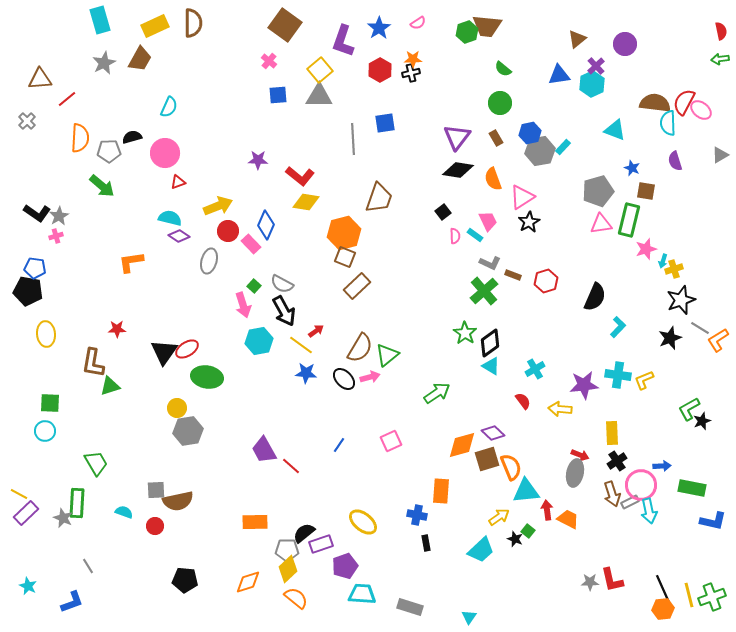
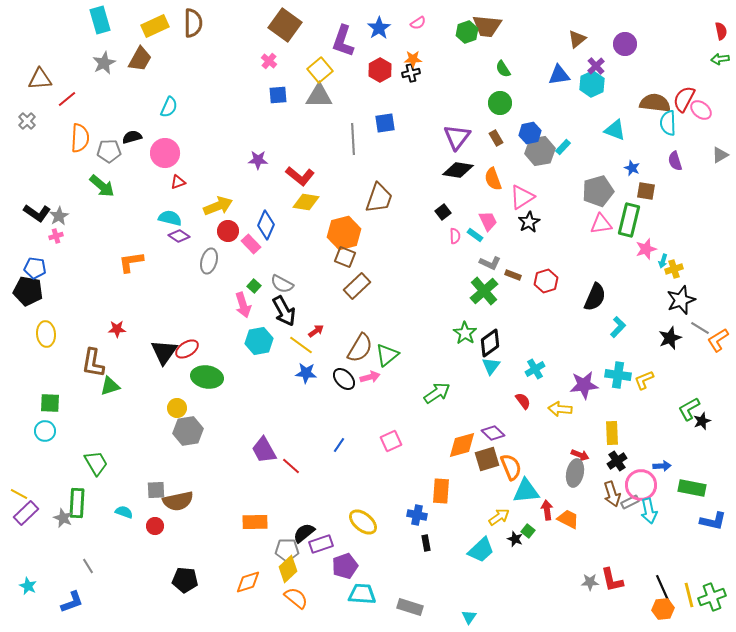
green semicircle at (503, 69): rotated 18 degrees clockwise
red semicircle at (684, 102): moved 3 px up
cyan triangle at (491, 366): rotated 36 degrees clockwise
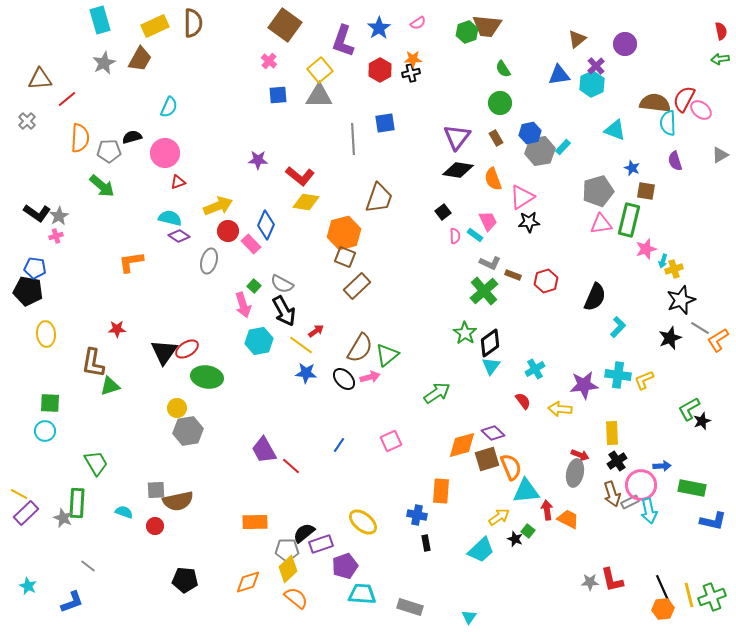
black star at (529, 222): rotated 25 degrees clockwise
gray line at (88, 566): rotated 21 degrees counterclockwise
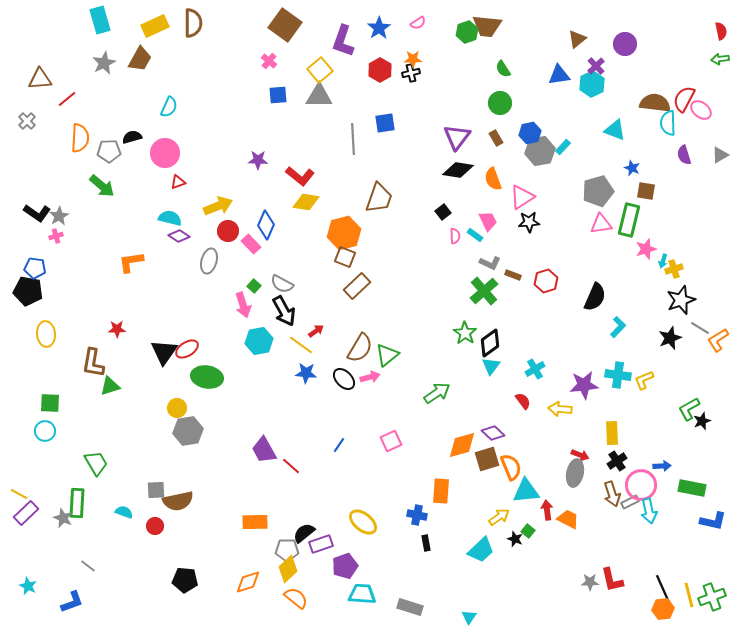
purple semicircle at (675, 161): moved 9 px right, 6 px up
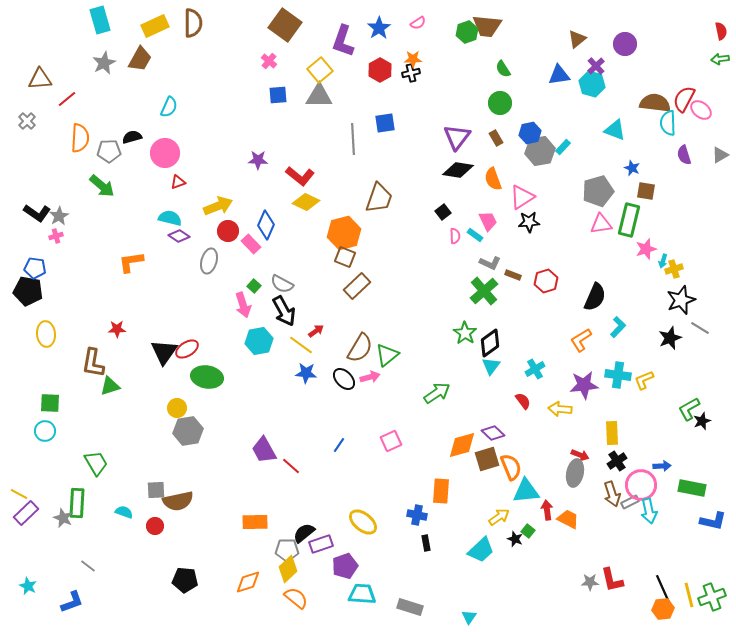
cyan hexagon at (592, 84): rotated 20 degrees counterclockwise
yellow diamond at (306, 202): rotated 16 degrees clockwise
orange L-shape at (718, 340): moved 137 px left
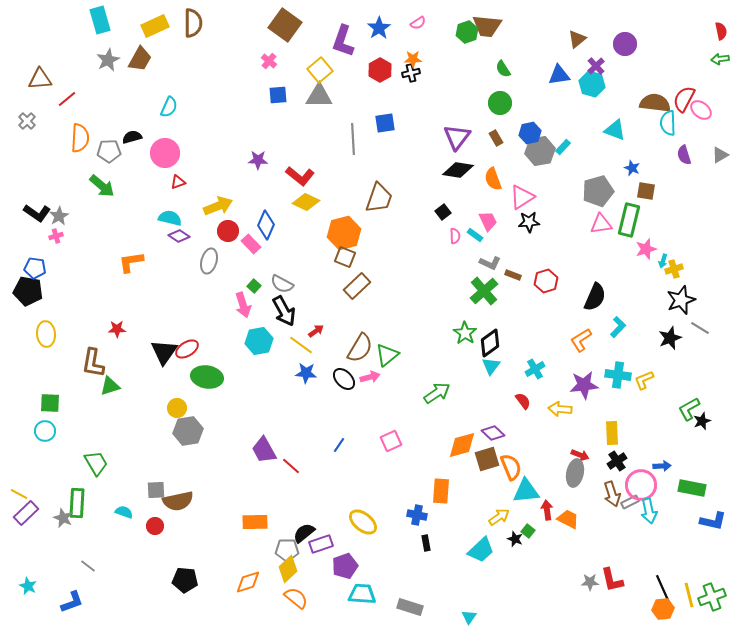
gray star at (104, 63): moved 4 px right, 3 px up
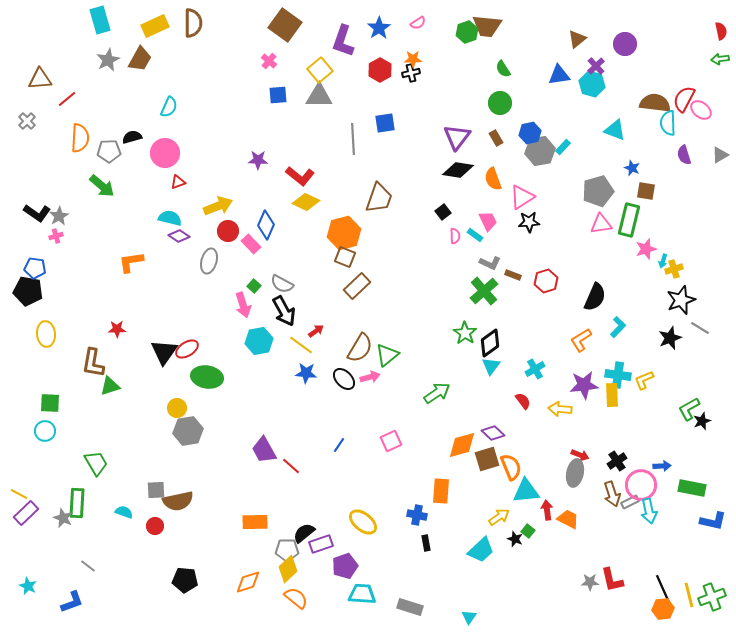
yellow rectangle at (612, 433): moved 38 px up
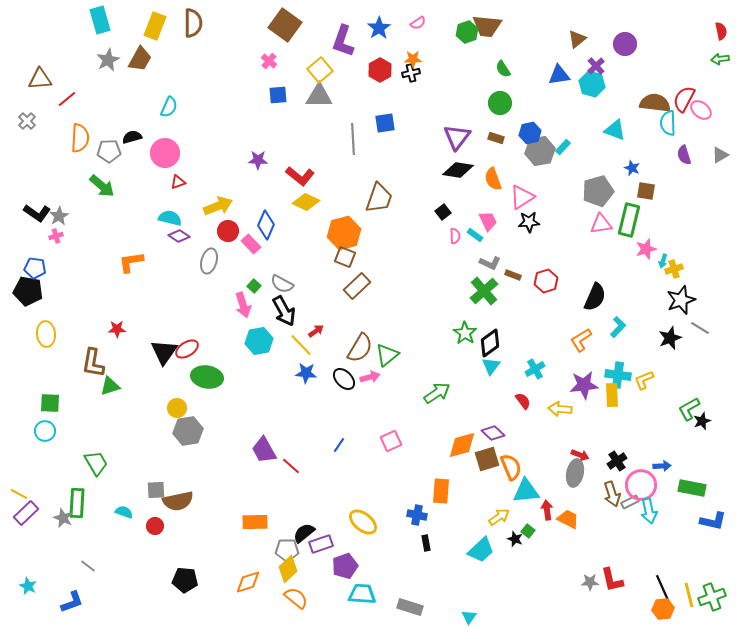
yellow rectangle at (155, 26): rotated 44 degrees counterclockwise
brown rectangle at (496, 138): rotated 42 degrees counterclockwise
yellow line at (301, 345): rotated 10 degrees clockwise
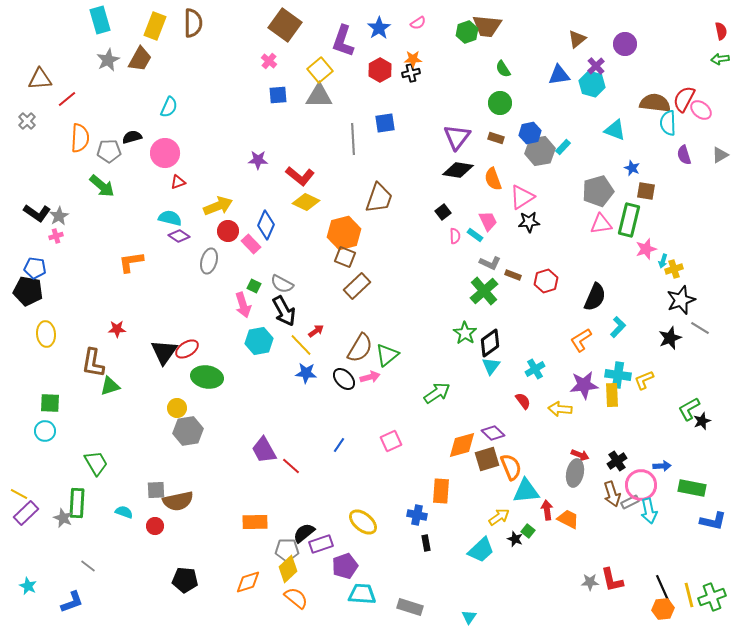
green square at (254, 286): rotated 16 degrees counterclockwise
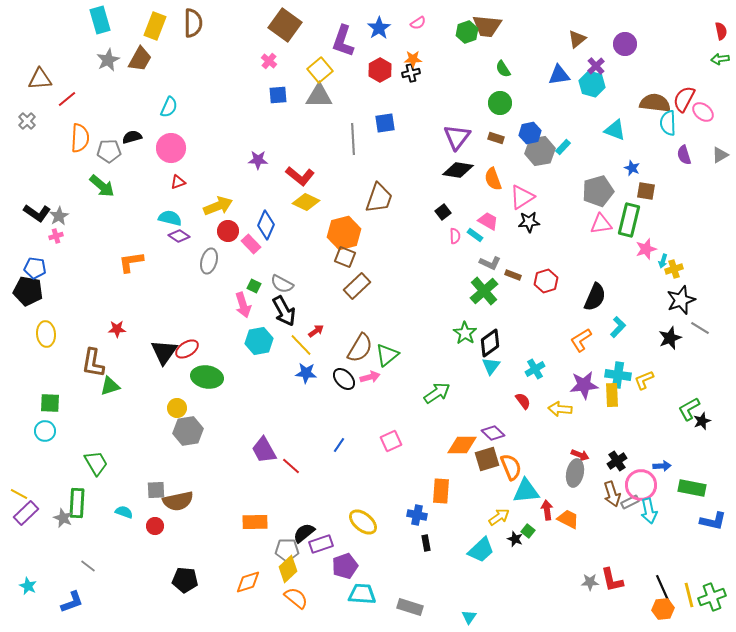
pink ellipse at (701, 110): moved 2 px right, 2 px down
pink circle at (165, 153): moved 6 px right, 5 px up
pink trapezoid at (488, 221): rotated 35 degrees counterclockwise
orange diamond at (462, 445): rotated 16 degrees clockwise
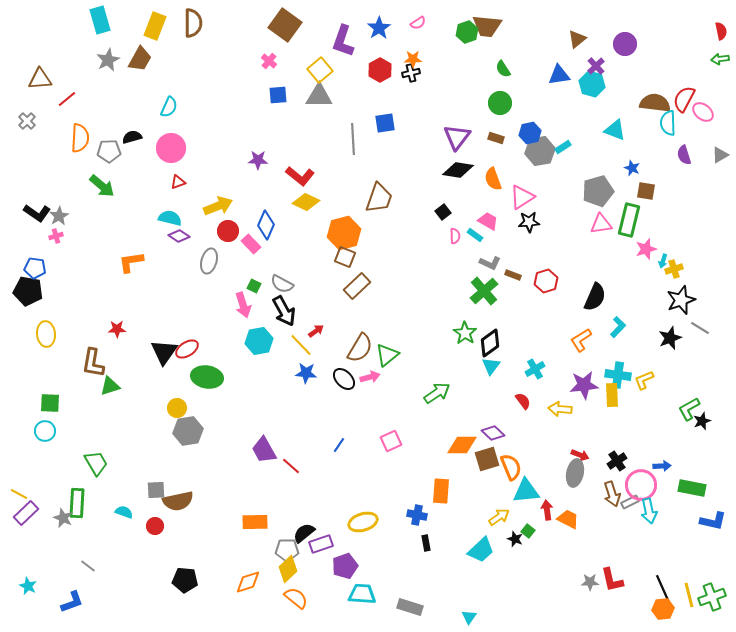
cyan rectangle at (563, 147): rotated 14 degrees clockwise
yellow ellipse at (363, 522): rotated 56 degrees counterclockwise
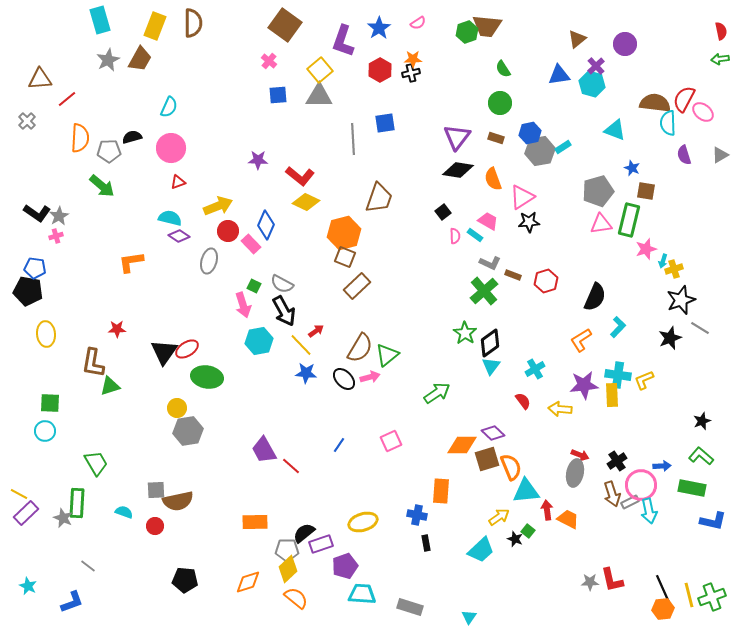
green L-shape at (689, 409): moved 12 px right, 47 px down; rotated 70 degrees clockwise
